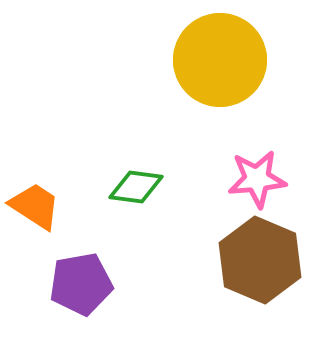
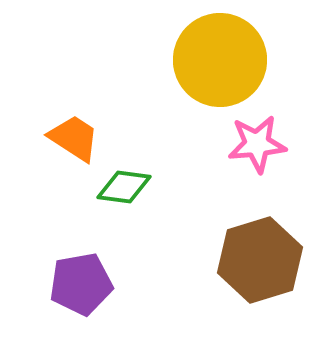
pink star: moved 35 px up
green diamond: moved 12 px left
orange trapezoid: moved 39 px right, 68 px up
brown hexagon: rotated 20 degrees clockwise
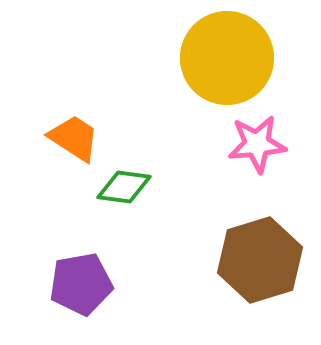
yellow circle: moved 7 px right, 2 px up
